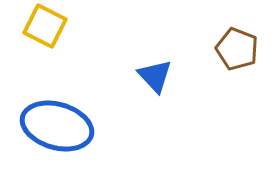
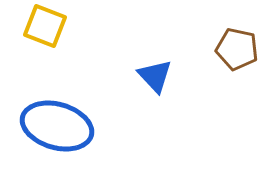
yellow square: rotated 6 degrees counterclockwise
brown pentagon: rotated 9 degrees counterclockwise
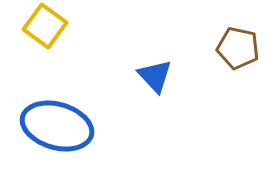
yellow square: rotated 15 degrees clockwise
brown pentagon: moved 1 px right, 1 px up
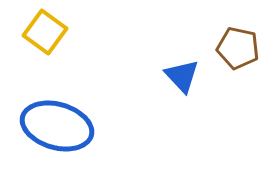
yellow square: moved 6 px down
blue triangle: moved 27 px right
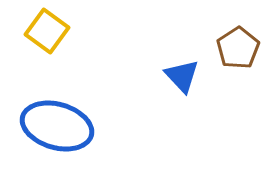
yellow square: moved 2 px right, 1 px up
brown pentagon: rotated 27 degrees clockwise
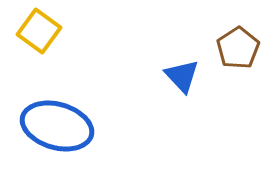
yellow square: moved 8 px left
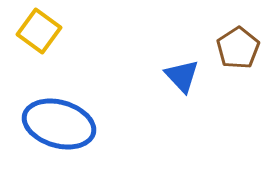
blue ellipse: moved 2 px right, 2 px up
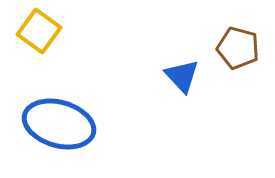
brown pentagon: rotated 24 degrees counterclockwise
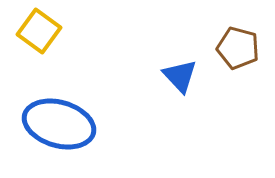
blue triangle: moved 2 px left
